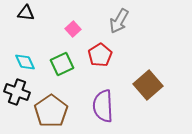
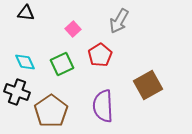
brown square: rotated 12 degrees clockwise
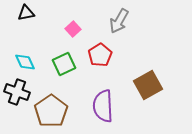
black triangle: rotated 18 degrees counterclockwise
green square: moved 2 px right
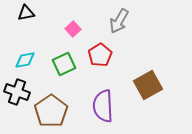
cyan diamond: moved 2 px up; rotated 75 degrees counterclockwise
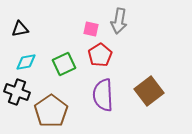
black triangle: moved 6 px left, 16 px down
gray arrow: rotated 20 degrees counterclockwise
pink square: moved 18 px right; rotated 35 degrees counterclockwise
cyan diamond: moved 1 px right, 2 px down
brown square: moved 1 px right, 6 px down; rotated 8 degrees counterclockwise
purple semicircle: moved 11 px up
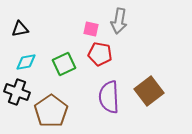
red pentagon: moved 1 px up; rotated 30 degrees counterclockwise
purple semicircle: moved 6 px right, 2 px down
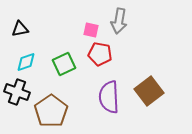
pink square: moved 1 px down
cyan diamond: rotated 10 degrees counterclockwise
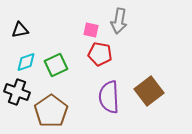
black triangle: moved 1 px down
green square: moved 8 px left, 1 px down
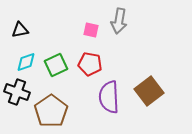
red pentagon: moved 10 px left, 10 px down
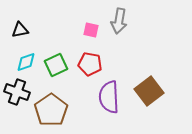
brown pentagon: moved 1 px up
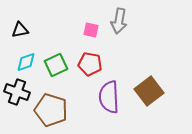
brown pentagon: rotated 20 degrees counterclockwise
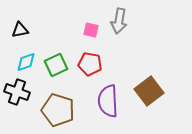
purple semicircle: moved 1 px left, 4 px down
brown pentagon: moved 7 px right
